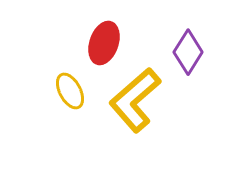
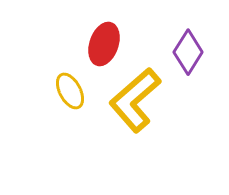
red ellipse: moved 1 px down
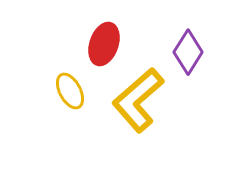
yellow L-shape: moved 3 px right
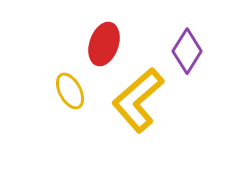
purple diamond: moved 1 px left, 1 px up
